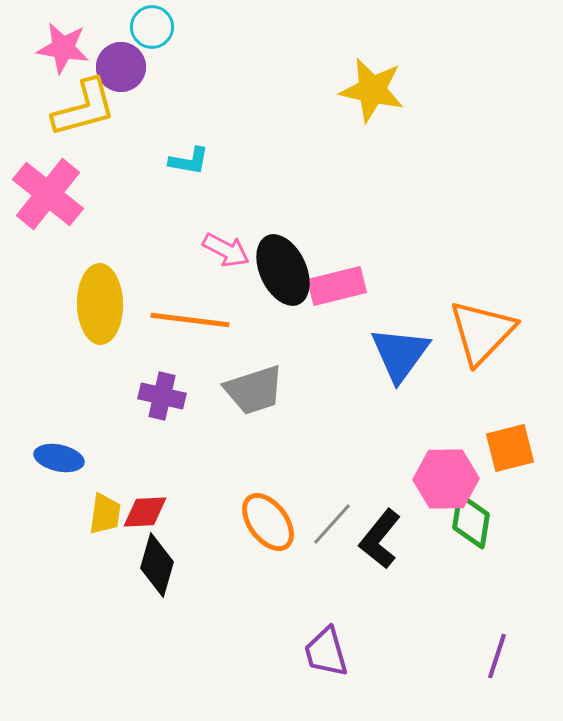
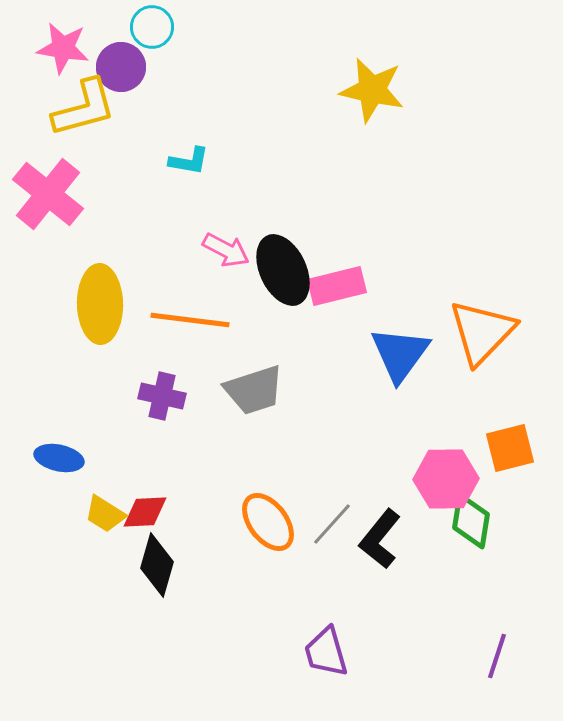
yellow trapezoid: rotated 114 degrees clockwise
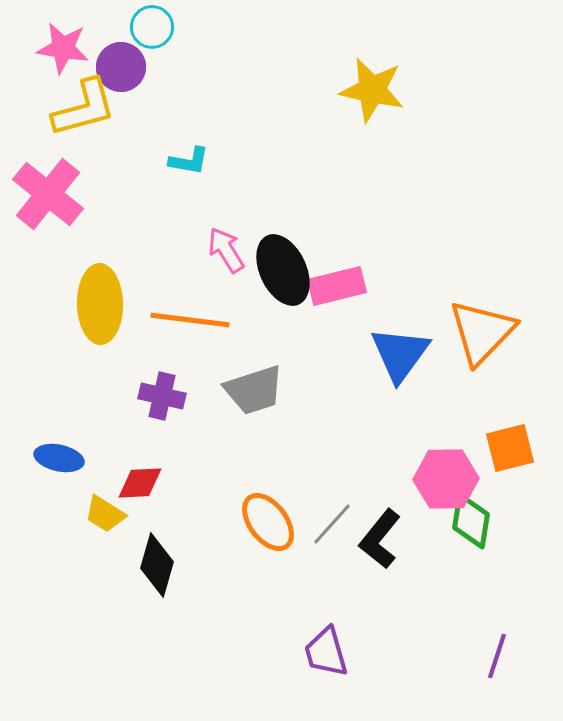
pink arrow: rotated 150 degrees counterclockwise
red diamond: moved 5 px left, 29 px up
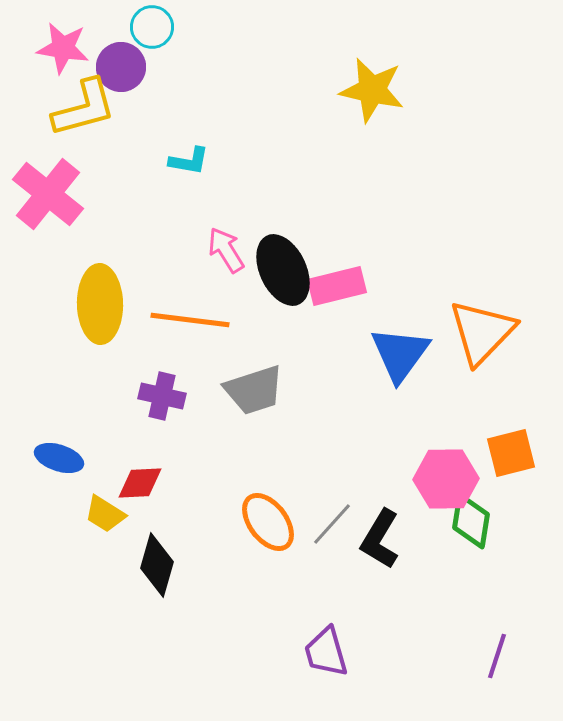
orange square: moved 1 px right, 5 px down
blue ellipse: rotated 6 degrees clockwise
black L-shape: rotated 8 degrees counterclockwise
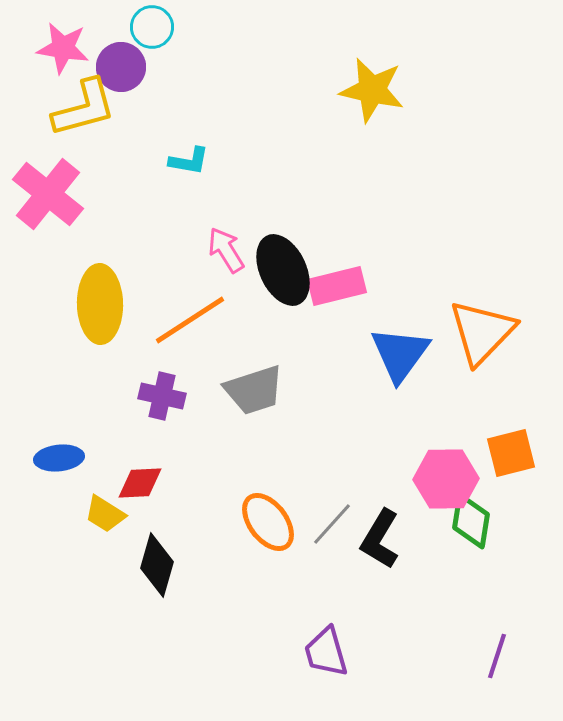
orange line: rotated 40 degrees counterclockwise
blue ellipse: rotated 24 degrees counterclockwise
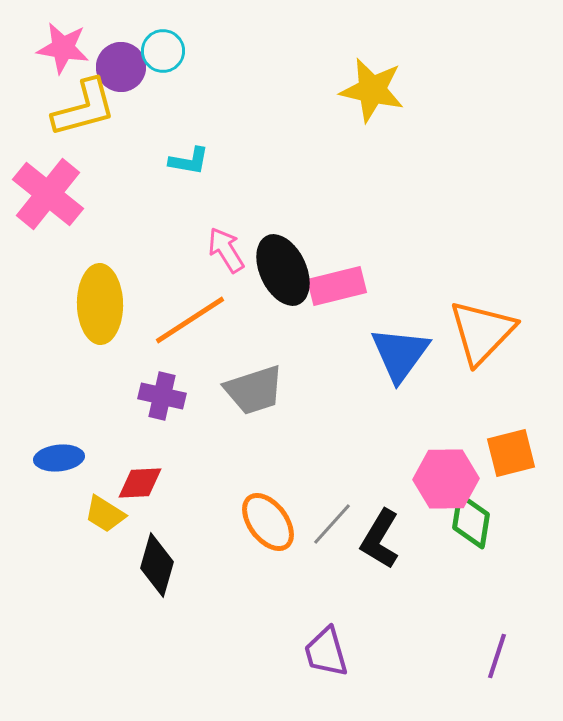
cyan circle: moved 11 px right, 24 px down
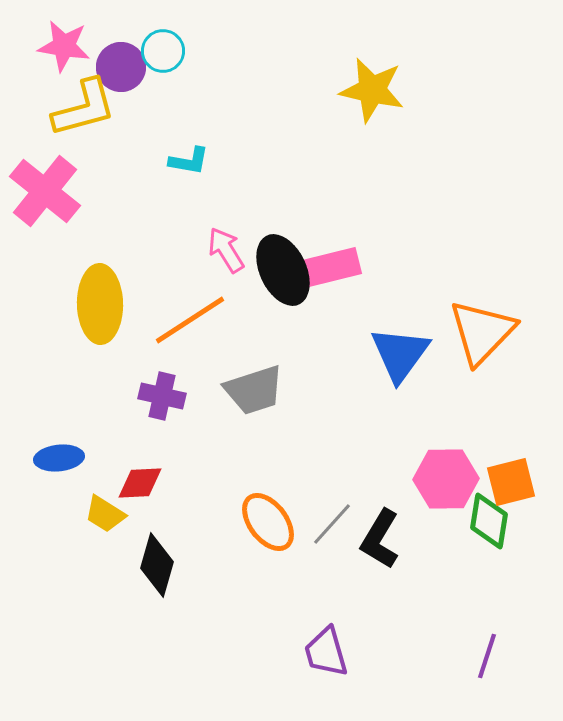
pink star: moved 1 px right, 2 px up
pink cross: moved 3 px left, 3 px up
pink rectangle: moved 5 px left, 19 px up
orange square: moved 29 px down
green diamond: moved 18 px right
purple line: moved 10 px left
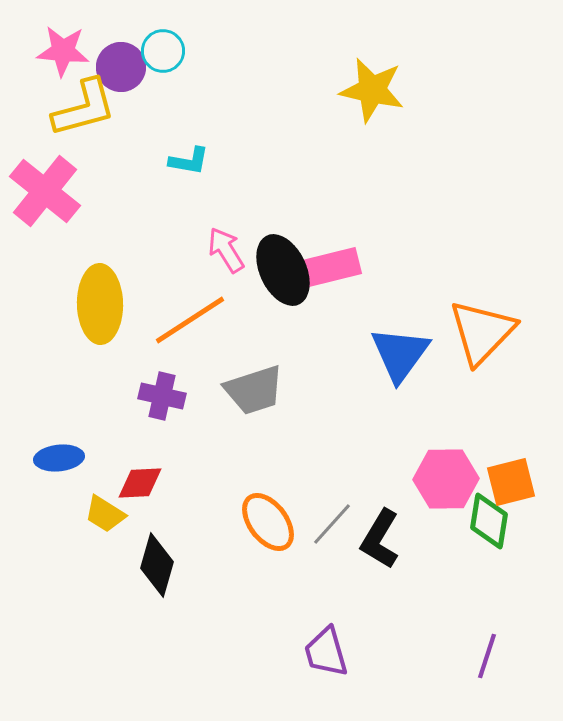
pink star: moved 1 px left, 5 px down; rotated 4 degrees counterclockwise
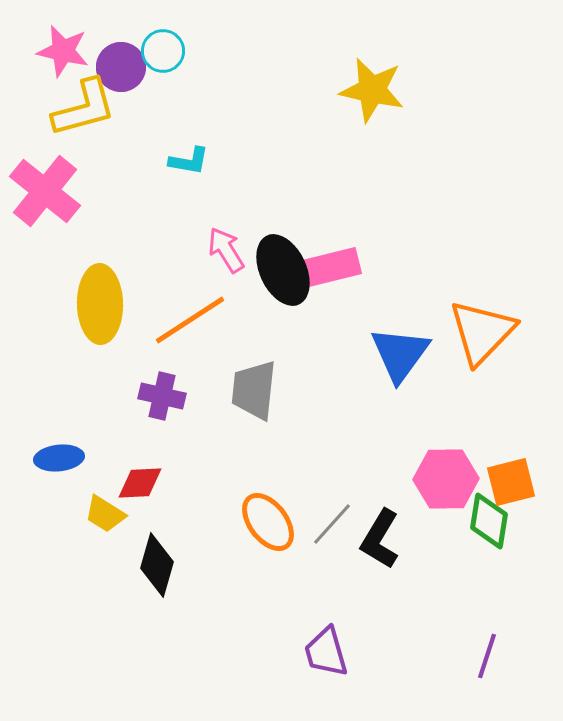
pink star: rotated 8 degrees clockwise
gray trapezoid: rotated 114 degrees clockwise
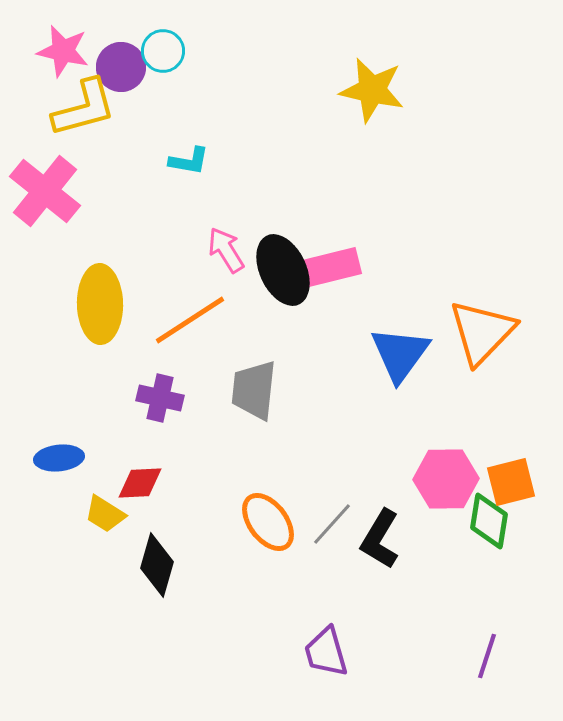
purple cross: moved 2 px left, 2 px down
